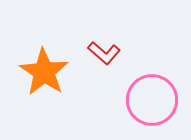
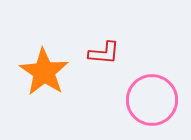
red L-shape: rotated 36 degrees counterclockwise
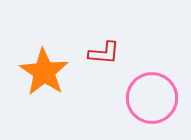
pink circle: moved 2 px up
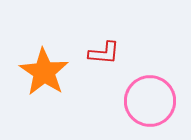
pink circle: moved 2 px left, 3 px down
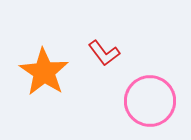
red L-shape: rotated 48 degrees clockwise
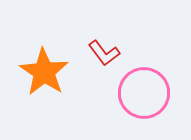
pink circle: moved 6 px left, 8 px up
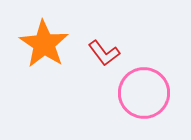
orange star: moved 28 px up
